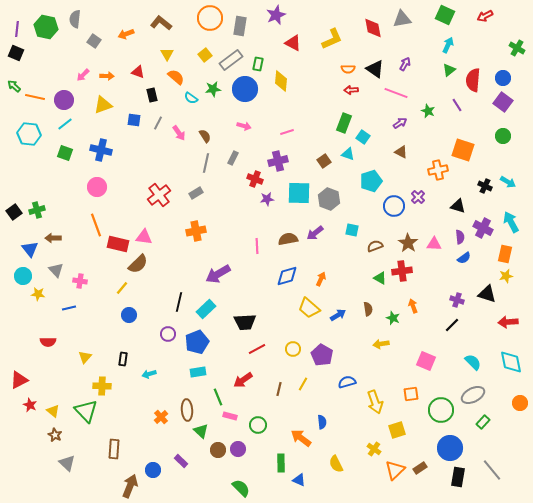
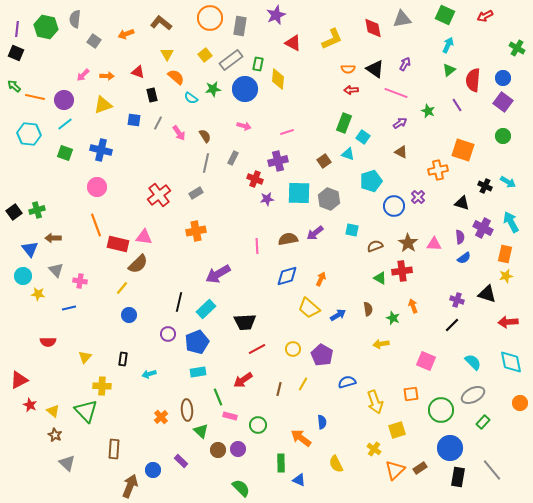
yellow diamond at (281, 81): moved 3 px left, 2 px up
black triangle at (458, 206): moved 4 px right, 3 px up
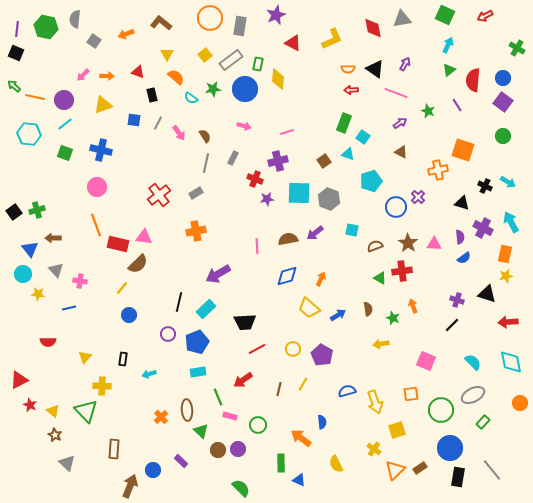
blue circle at (394, 206): moved 2 px right, 1 px down
cyan circle at (23, 276): moved 2 px up
blue semicircle at (347, 382): moved 9 px down
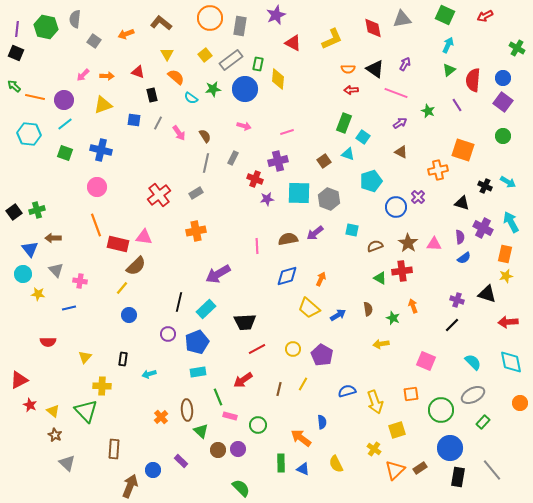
brown semicircle at (138, 264): moved 2 px left, 2 px down
blue triangle at (299, 480): moved 4 px right, 11 px up
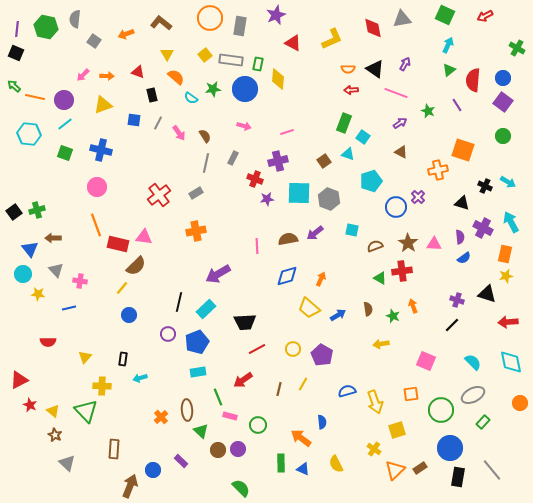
gray rectangle at (231, 60): rotated 45 degrees clockwise
green star at (393, 318): moved 2 px up
cyan arrow at (149, 374): moved 9 px left, 4 px down
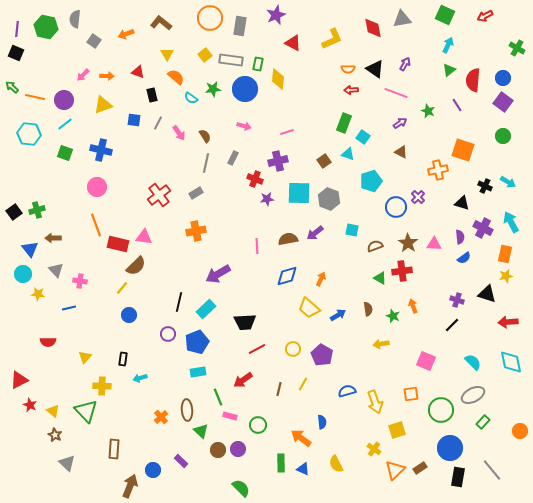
green arrow at (14, 86): moved 2 px left, 1 px down
orange circle at (520, 403): moved 28 px down
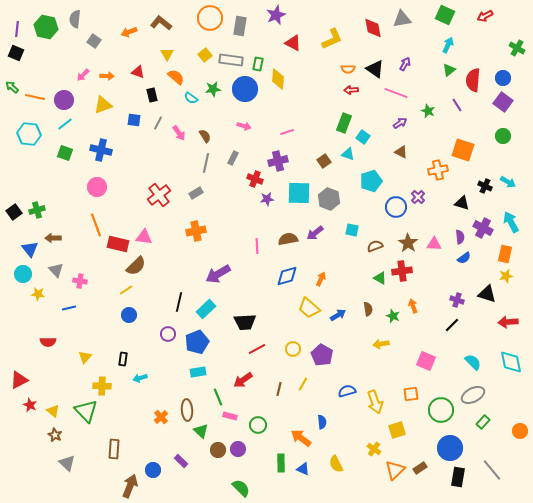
orange arrow at (126, 34): moved 3 px right, 2 px up
yellow line at (122, 288): moved 4 px right, 2 px down; rotated 16 degrees clockwise
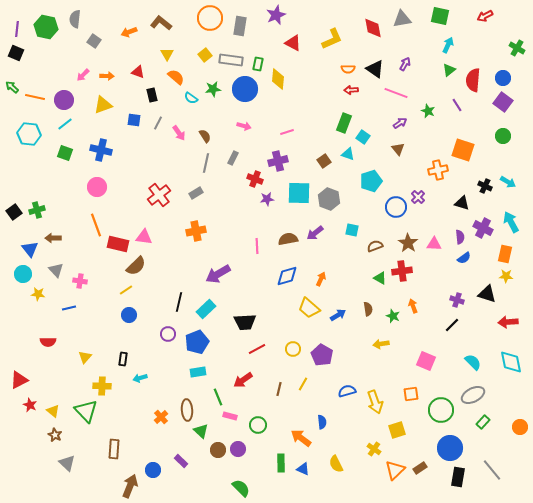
green square at (445, 15): moved 5 px left, 1 px down; rotated 12 degrees counterclockwise
brown triangle at (401, 152): moved 3 px left, 3 px up; rotated 24 degrees clockwise
yellow star at (506, 276): rotated 16 degrees clockwise
orange circle at (520, 431): moved 4 px up
